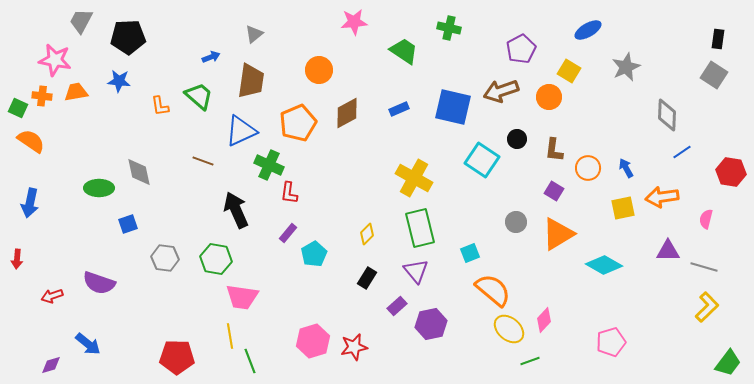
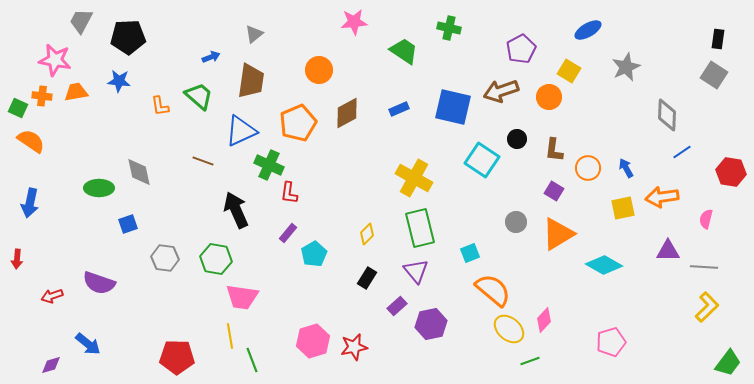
gray line at (704, 267): rotated 12 degrees counterclockwise
green line at (250, 361): moved 2 px right, 1 px up
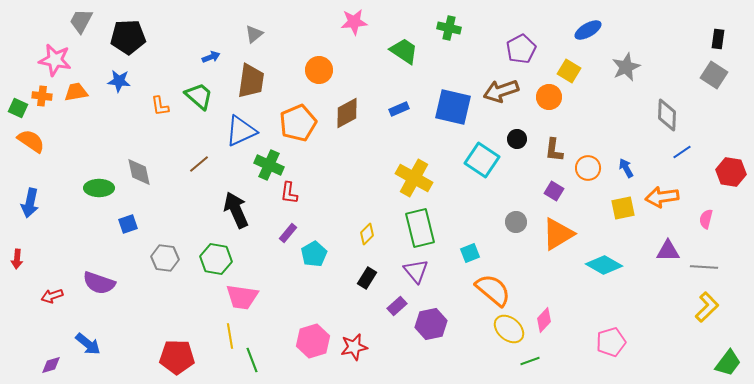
brown line at (203, 161): moved 4 px left, 3 px down; rotated 60 degrees counterclockwise
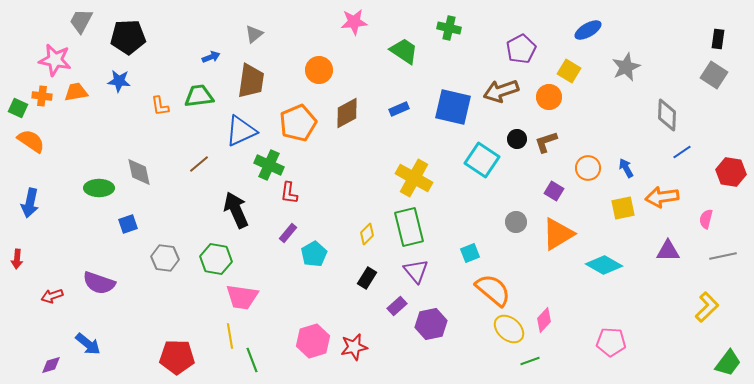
green trapezoid at (199, 96): rotated 48 degrees counterclockwise
brown L-shape at (554, 150): moved 8 px left, 8 px up; rotated 65 degrees clockwise
green rectangle at (420, 228): moved 11 px left, 1 px up
gray line at (704, 267): moved 19 px right, 11 px up; rotated 16 degrees counterclockwise
pink pentagon at (611, 342): rotated 20 degrees clockwise
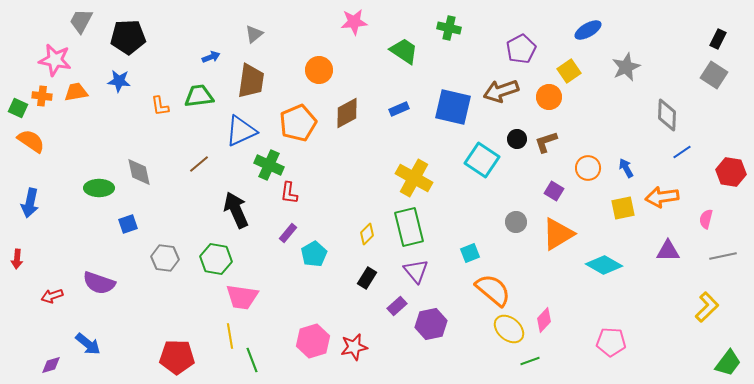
black rectangle at (718, 39): rotated 18 degrees clockwise
yellow square at (569, 71): rotated 25 degrees clockwise
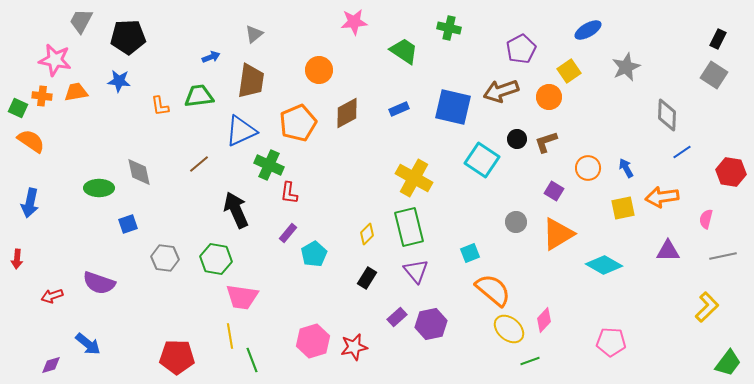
purple rectangle at (397, 306): moved 11 px down
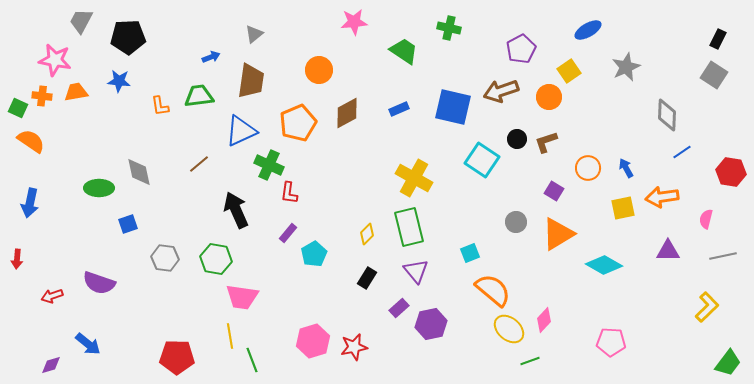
purple rectangle at (397, 317): moved 2 px right, 9 px up
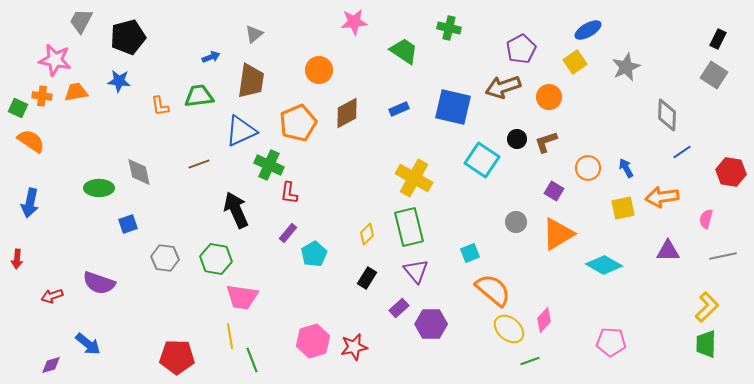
black pentagon at (128, 37): rotated 12 degrees counterclockwise
yellow square at (569, 71): moved 6 px right, 9 px up
brown arrow at (501, 91): moved 2 px right, 4 px up
brown line at (199, 164): rotated 20 degrees clockwise
purple hexagon at (431, 324): rotated 12 degrees clockwise
green trapezoid at (728, 363): moved 22 px left, 19 px up; rotated 144 degrees clockwise
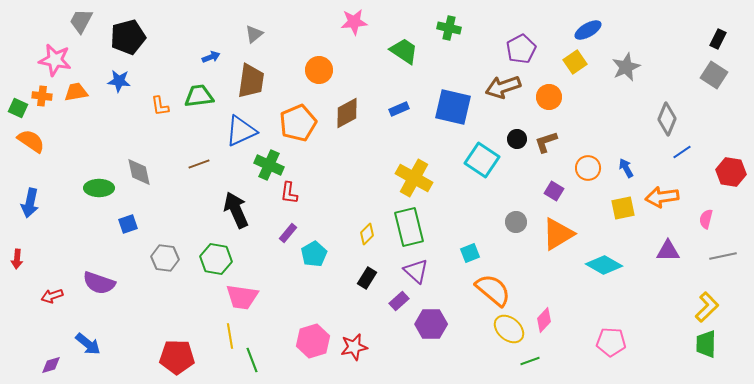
gray diamond at (667, 115): moved 4 px down; rotated 20 degrees clockwise
purple triangle at (416, 271): rotated 8 degrees counterclockwise
purple rectangle at (399, 308): moved 7 px up
